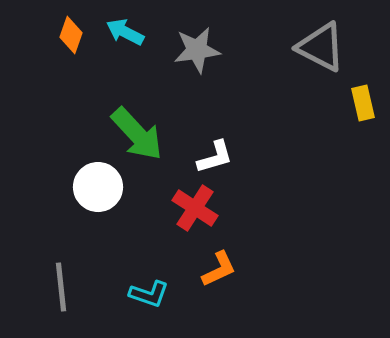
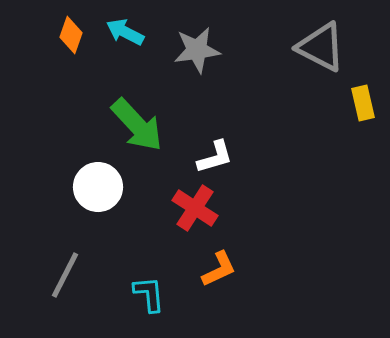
green arrow: moved 9 px up
gray line: moved 4 px right, 12 px up; rotated 33 degrees clockwise
cyan L-shape: rotated 114 degrees counterclockwise
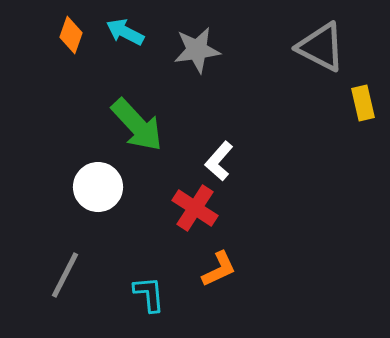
white L-shape: moved 4 px right, 4 px down; rotated 147 degrees clockwise
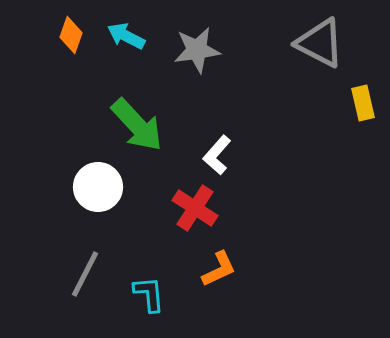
cyan arrow: moved 1 px right, 4 px down
gray triangle: moved 1 px left, 4 px up
white L-shape: moved 2 px left, 6 px up
gray line: moved 20 px right, 1 px up
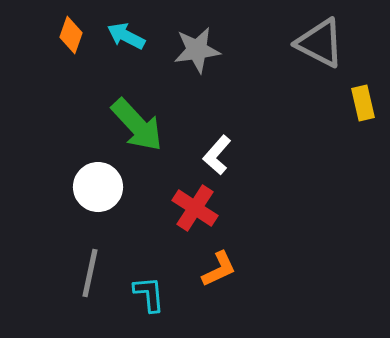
gray line: moved 5 px right, 1 px up; rotated 15 degrees counterclockwise
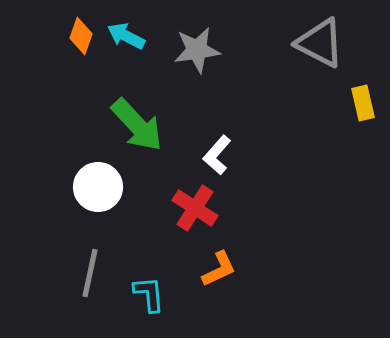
orange diamond: moved 10 px right, 1 px down
